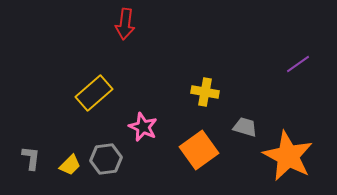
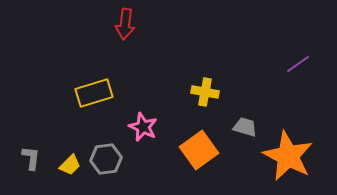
yellow rectangle: rotated 24 degrees clockwise
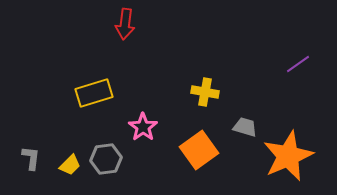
pink star: rotated 12 degrees clockwise
orange star: rotated 21 degrees clockwise
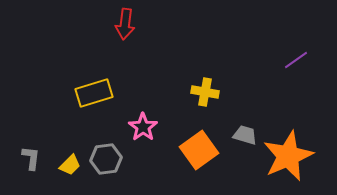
purple line: moved 2 px left, 4 px up
gray trapezoid: moved 8 px down
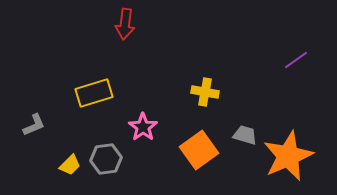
gray L-shape: moved 3 px right, 33 px up; rotated 60 degrees clockwise
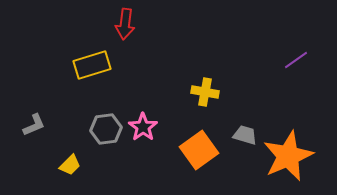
yellow rectangle: moved 2 px left, 28 px up
gray hexagon: moved 30 px up
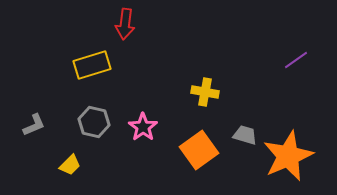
gray hexagon: moved 12 px left, 7 px up; rotated 20 degrees clockwise
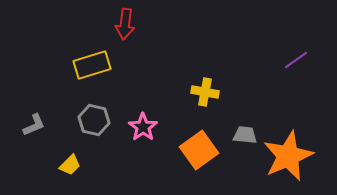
gray hexagon: moved 2 px up
gray trapezoid: rotated 10 degrees counterclockwise
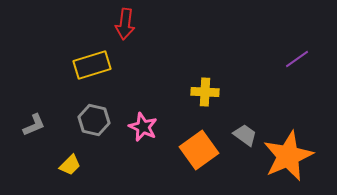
purple line: moved 1 px right, 1 px up
yellow cross: rotated 8 degrees counterclockwise
pink star: rotated 12 degrees counterclockwise
gray trapezoid: rotated 30 degrees clockwise
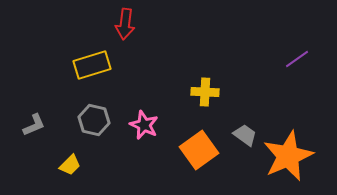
pink star: moved 1 px right, 2 px up
